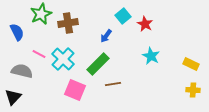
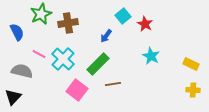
pink square: moved 2 px right; rotated 15 degrees clockwise
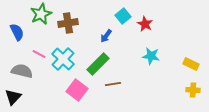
cyan star: rotated 18 degrees counterclockwise
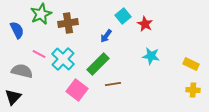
blue semicircle: moved 2 px up
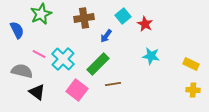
brown cross: moved 16 px right, 5 px up
black triangle: moved 24 px right, 5 px up; rotated 36 degrees counterclockwise
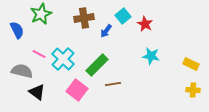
blue arrow: moved 5 px up
green rectangle: moved 1 px left, 1 px down
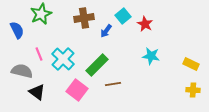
pink line: rotated 40 degrees clockwise
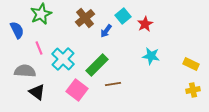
brown cross: moved 1 px right; rotated 30 degrees counterclockwise
red star: rotated 14 degrees clockwise
pink line: moved 6 px up
gray semicircle: moved 3 px right; rotated 10 degrees counterclockwise
yellow cross: rotated 16 degrees counterclockwise
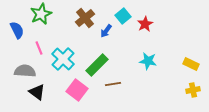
cyan star: moved 3 px left, 5 px down
